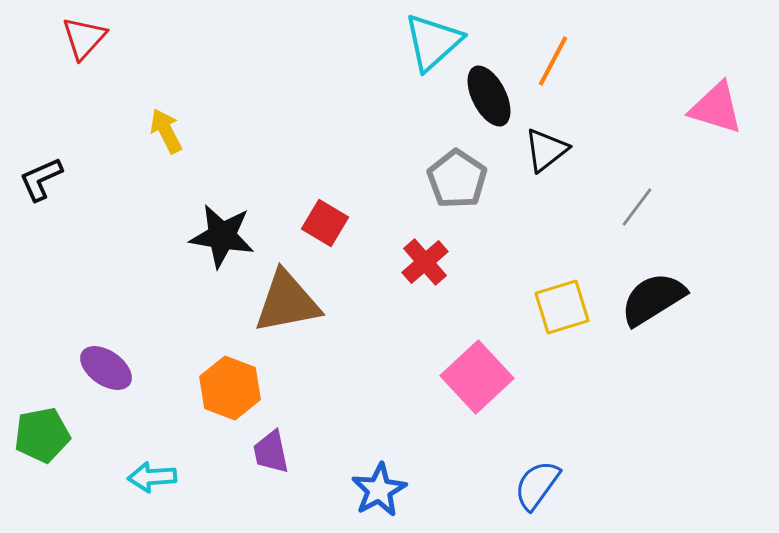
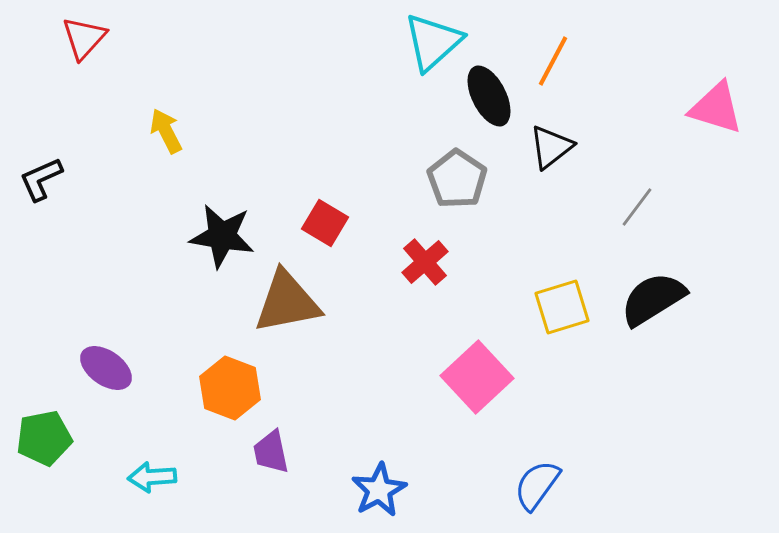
black triangle: moved 5 px right, 3 px up
green pentagon: moved 2 px right, 3 px down
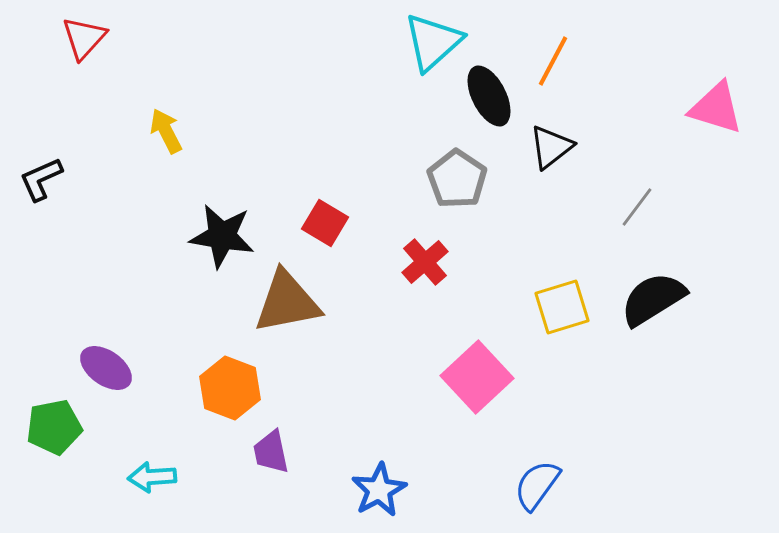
green pentagon: moved 10 px right, 11 px up
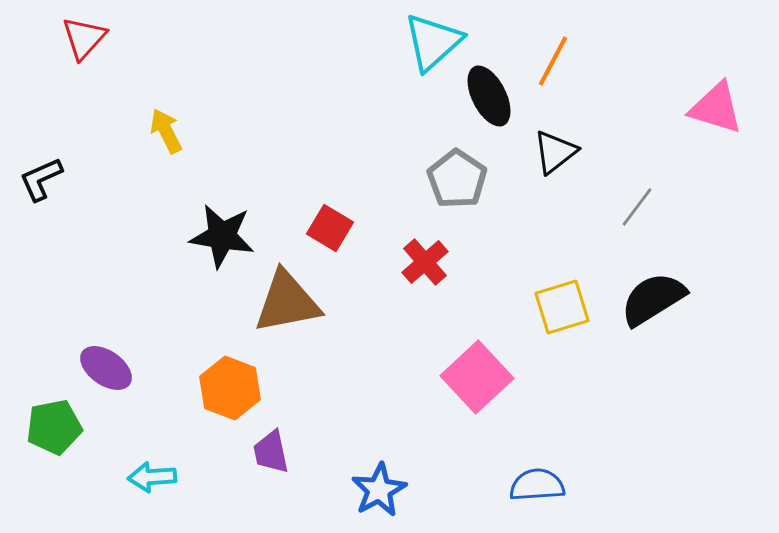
black triangle: moved 4 px right, 5 px down
red square: moved 5 px right, 5 px down
blue semicircle: rotated 50 degrees clockwise
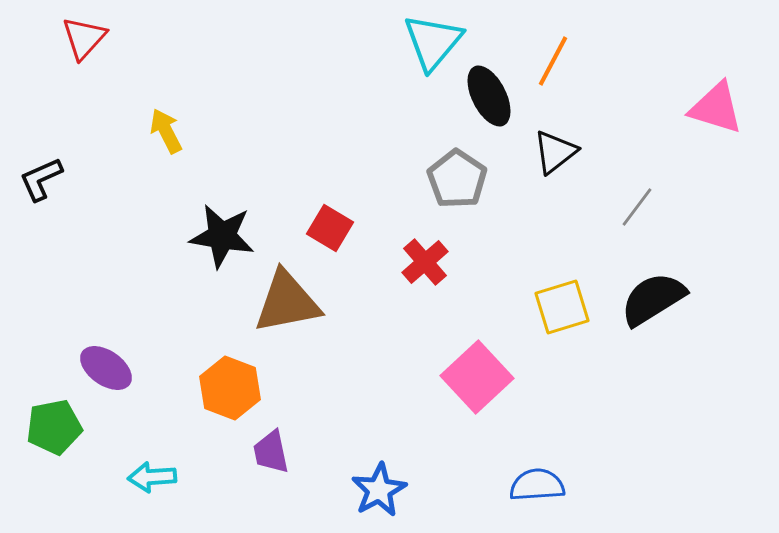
cyan triangle: rotated 8 degrees counterclockwise
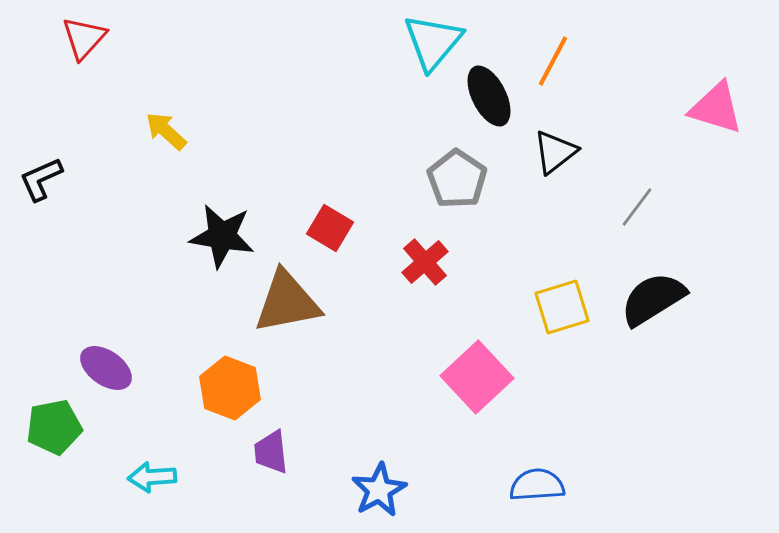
yellow arrow: rotated 21 degrees counterclockwise
purple trapezoid: rotated 6 degrees clockwise
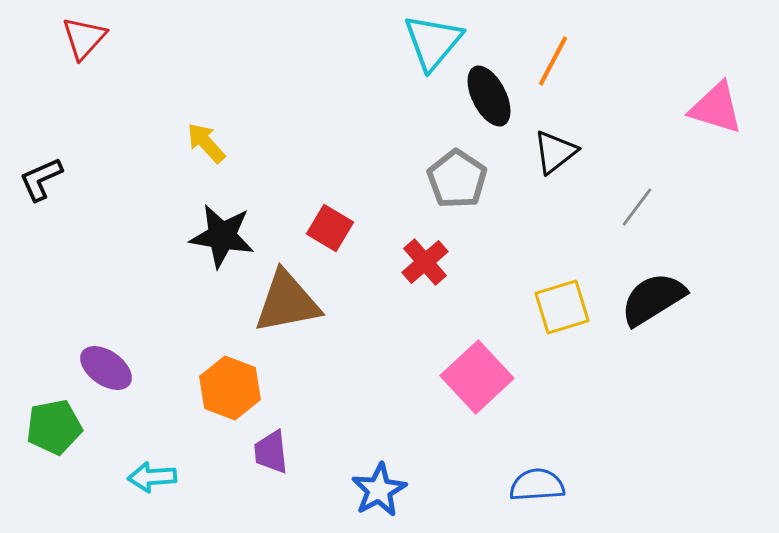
yellow arrow: moved 40 px right, 12 px down; rotated 6 degrees clockwise
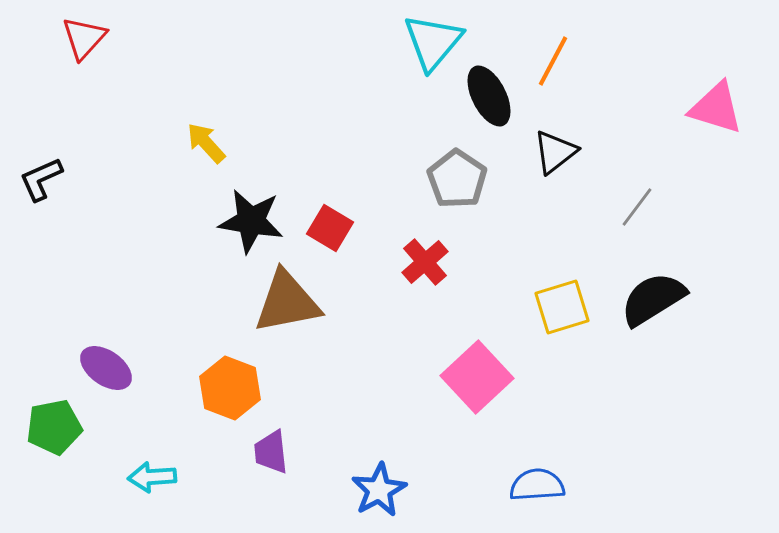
black star: moved 29 px right, 15 px up
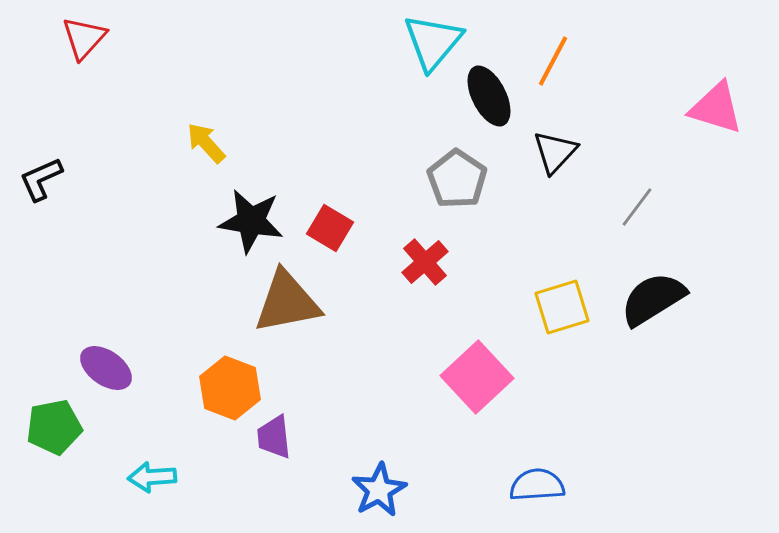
black triangle: rotated 9 degrees counterclockwise
purple trapezoid: moved 3 px right, 15 px up
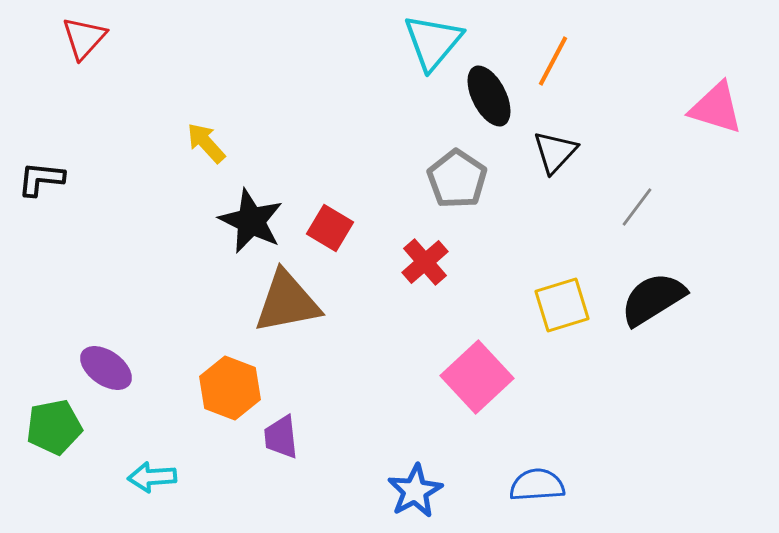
black L-shape: rotated 30 degrees clockwise
black star: rotated 16 degrees clockwise
yellow square: moved 2 px up
purple trapezoid: moved 7 px right
blue star: moved 36 px right, 1 px down
